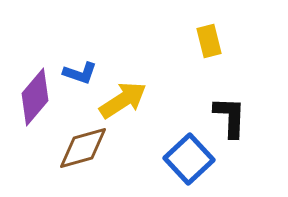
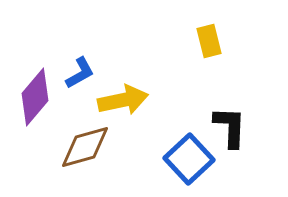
blue L-shape: rotated 48 degrees counterclockwise
yellow arrow: rotated 21 degrees clockwise
black L-shape: moved 10 px down
brown diamond: moved 2 px right, 1 px up
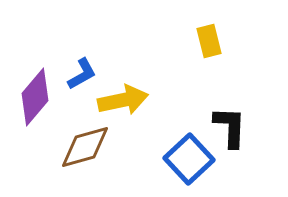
blue L-shape: moved 2 px right, 1 px down
